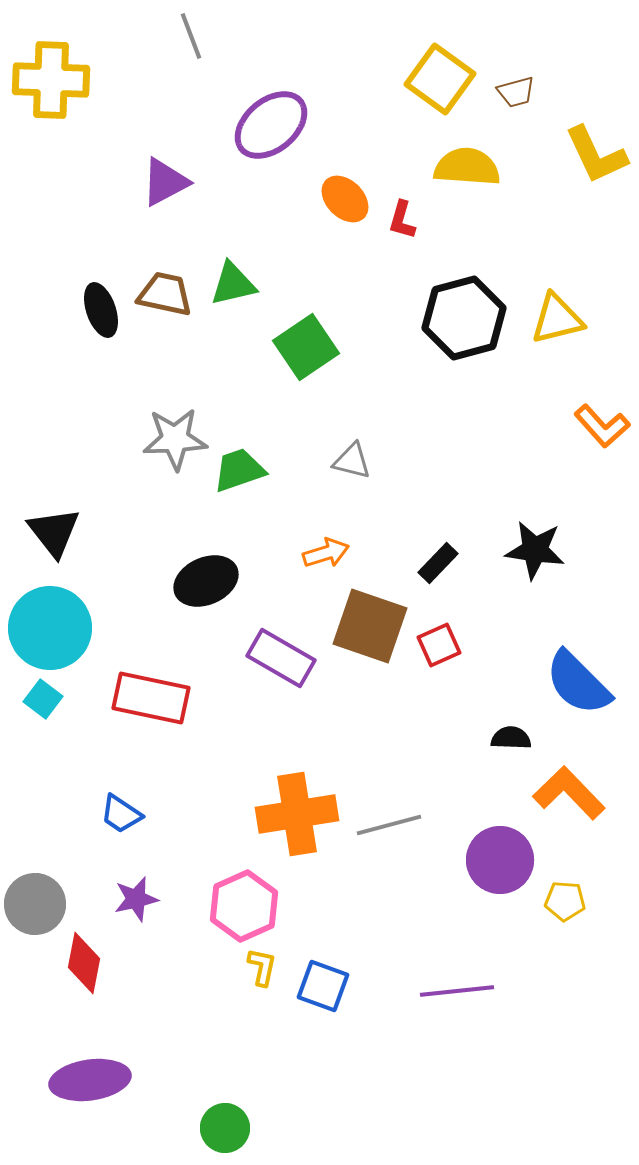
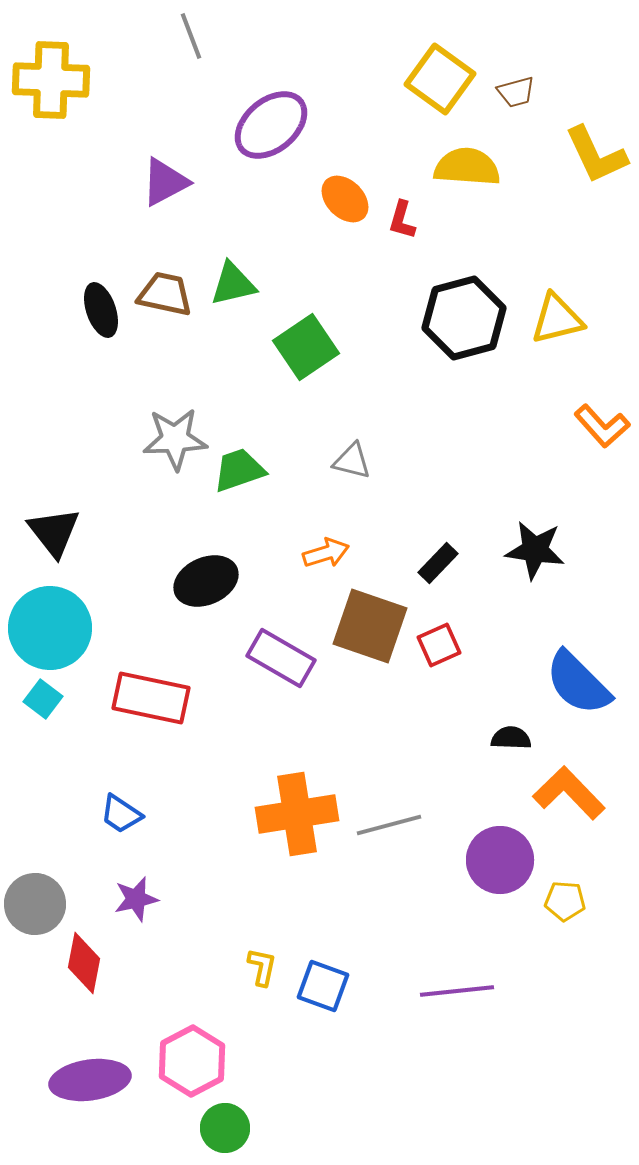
pink hexagon at (244, 906): moved 52 px left, 155 px down; rotated 4 degrees counterclockwise
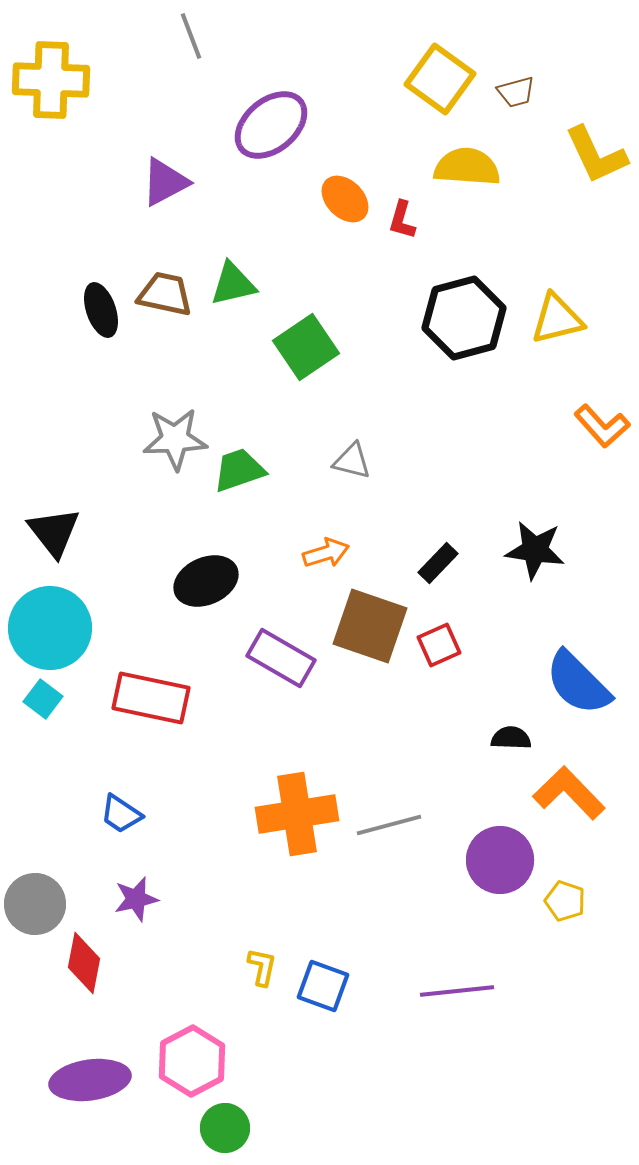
yellow pentagon at (565, 901): rotated 15 degrees clockwise
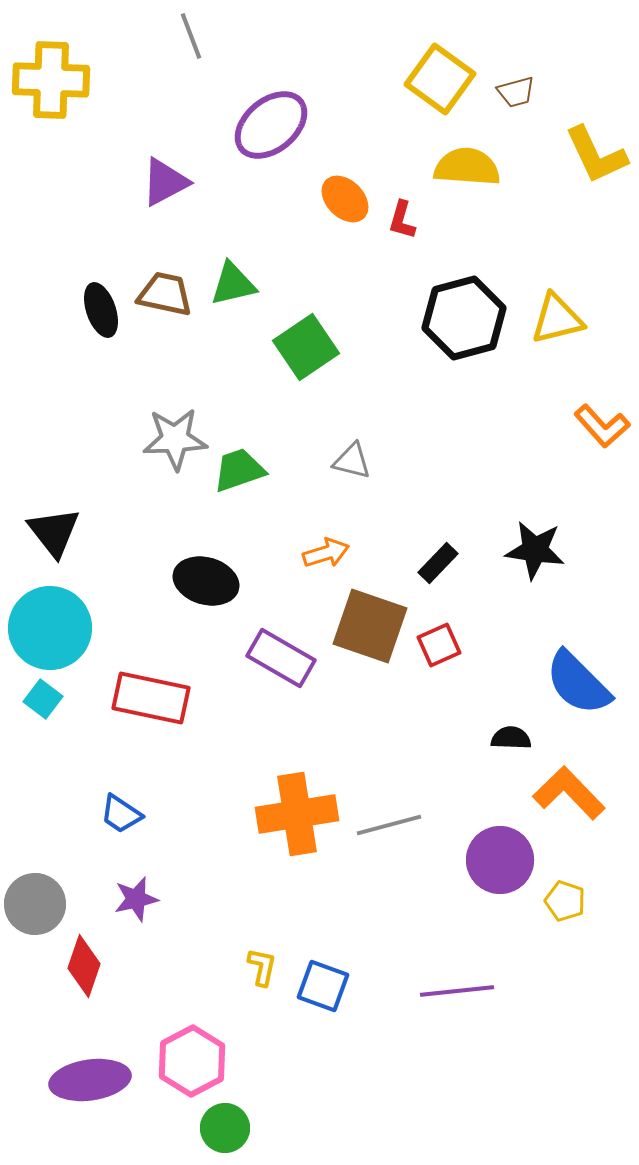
black ellipse at (206, 581): rotated 40 degrees clockwise
red diamond at (84, 963): moved 3 px down; rotated 8 degrees clockwise
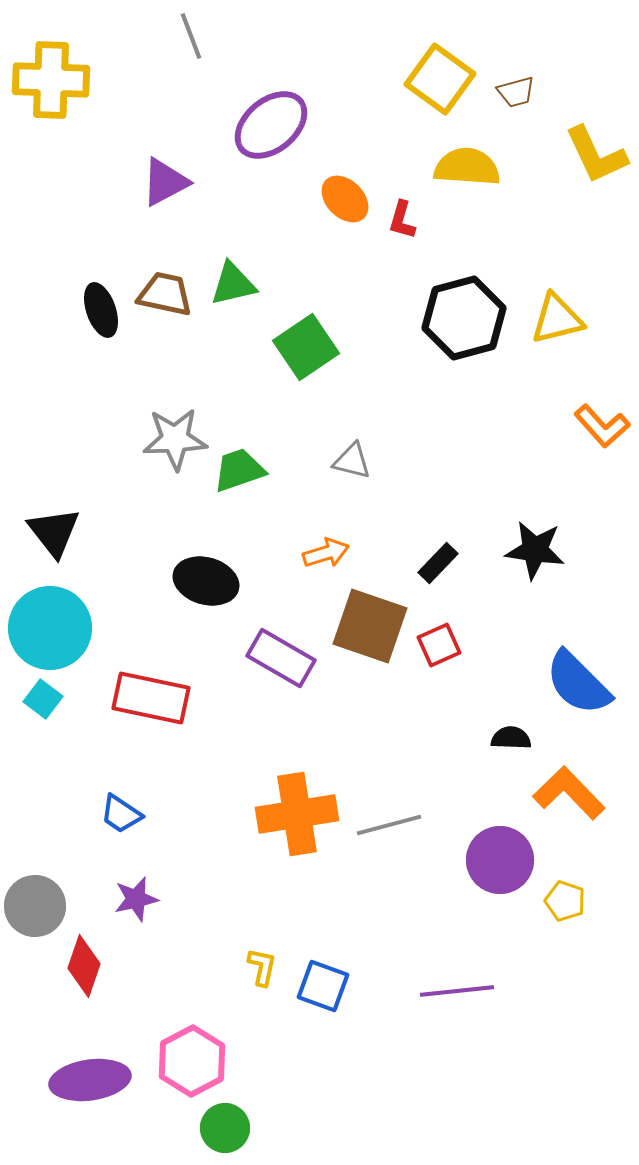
gray circle at (35, 904): moved 2 px down
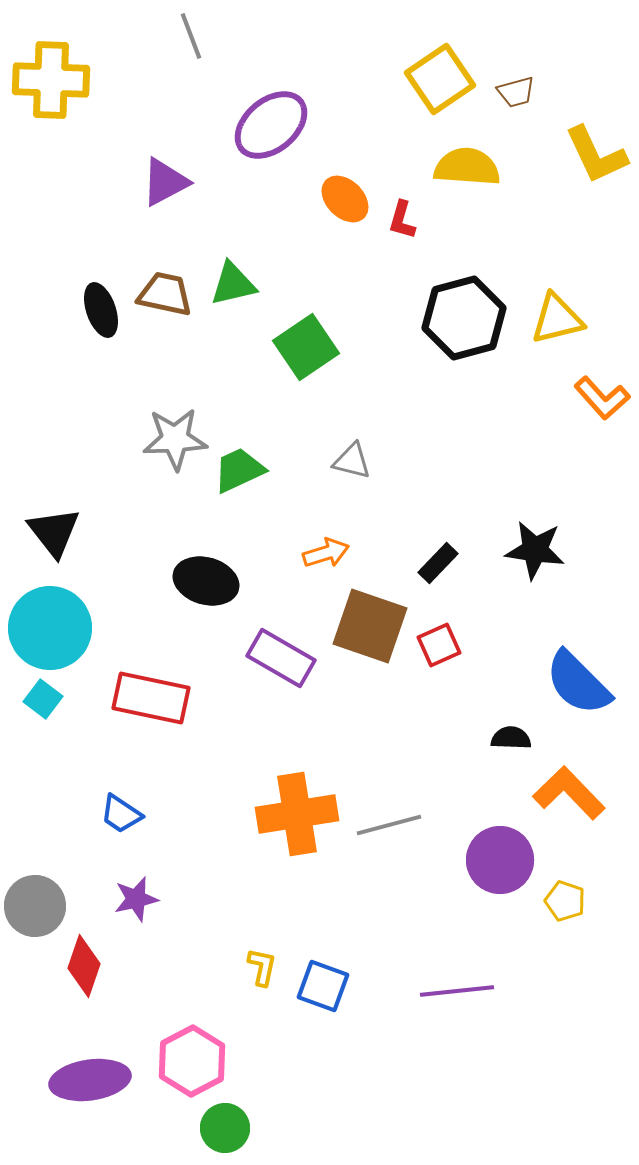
yellow square at (440, 79): rotated 20 degrees clockwise
orange L-shape at (602, 426): moved 28 px up
green trapezoid at (239, 470): rotated 6 degrees counterclockwise
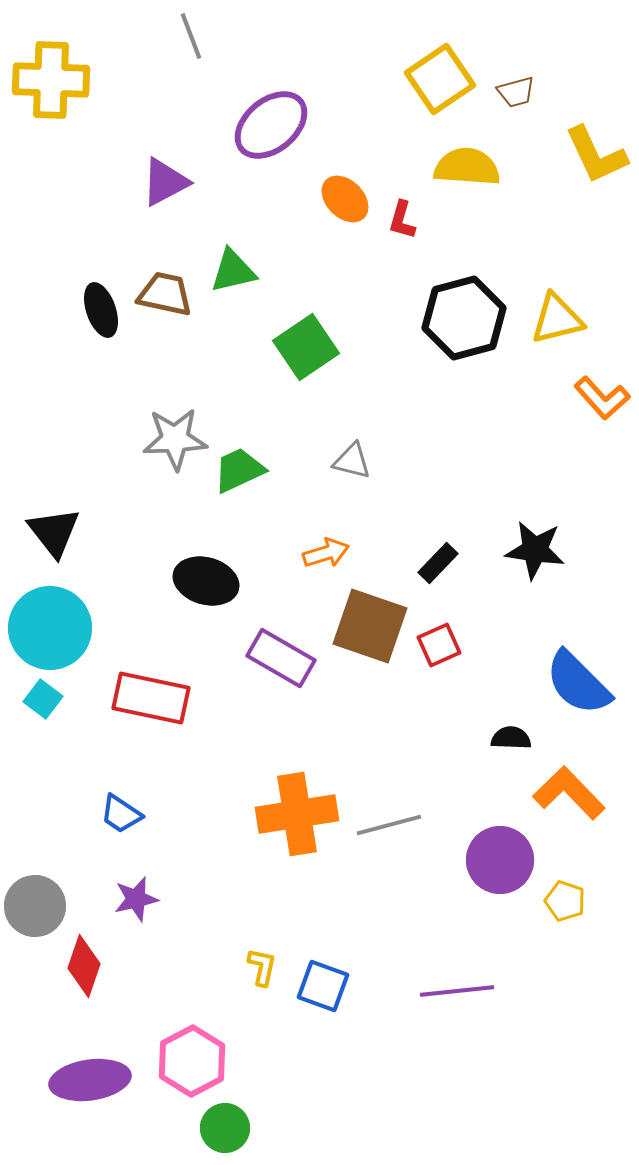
green triangle at (233, 284): moved 13 px up
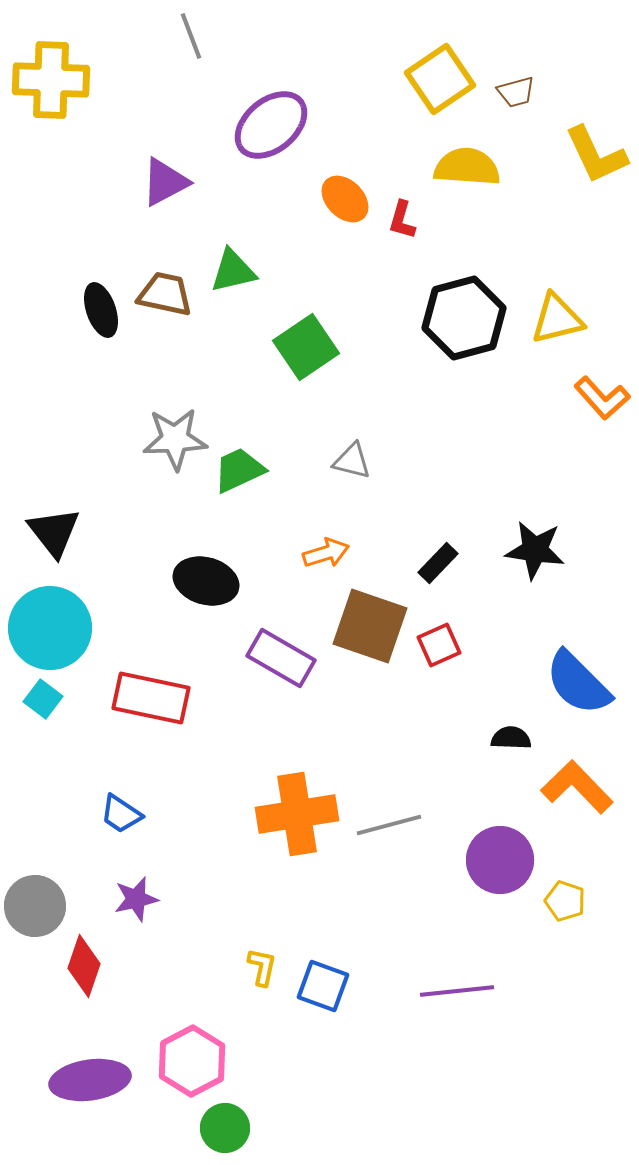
orange L-shape at (569, 793): moved 8 px right, 6 px up
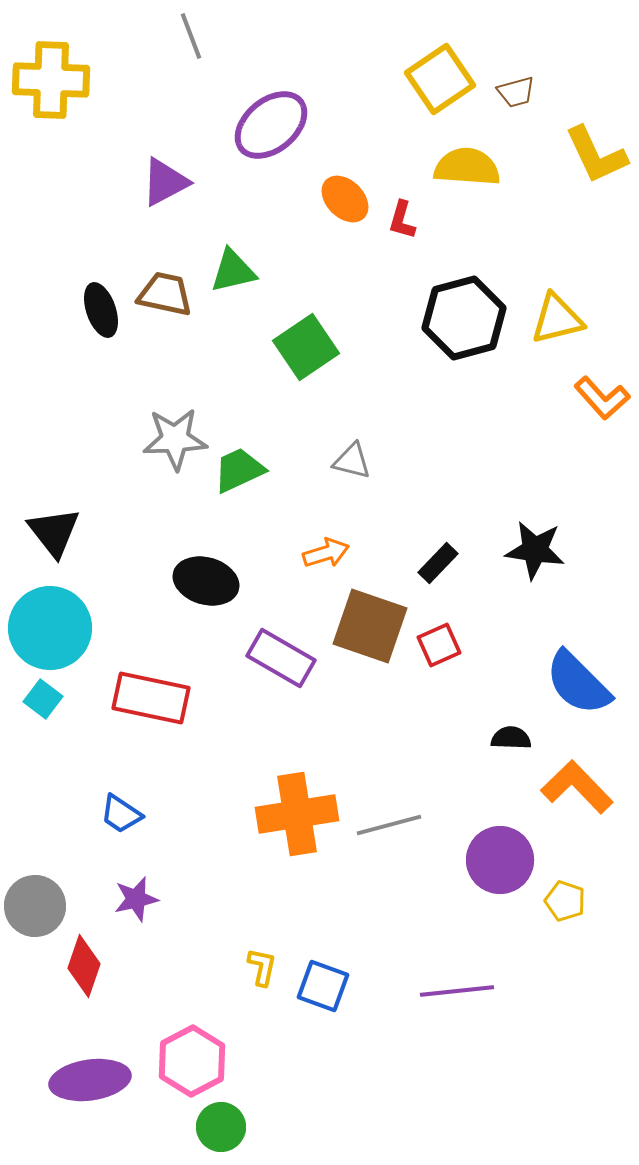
green circle at (225, 1128): moved 4 px left, 1 px up
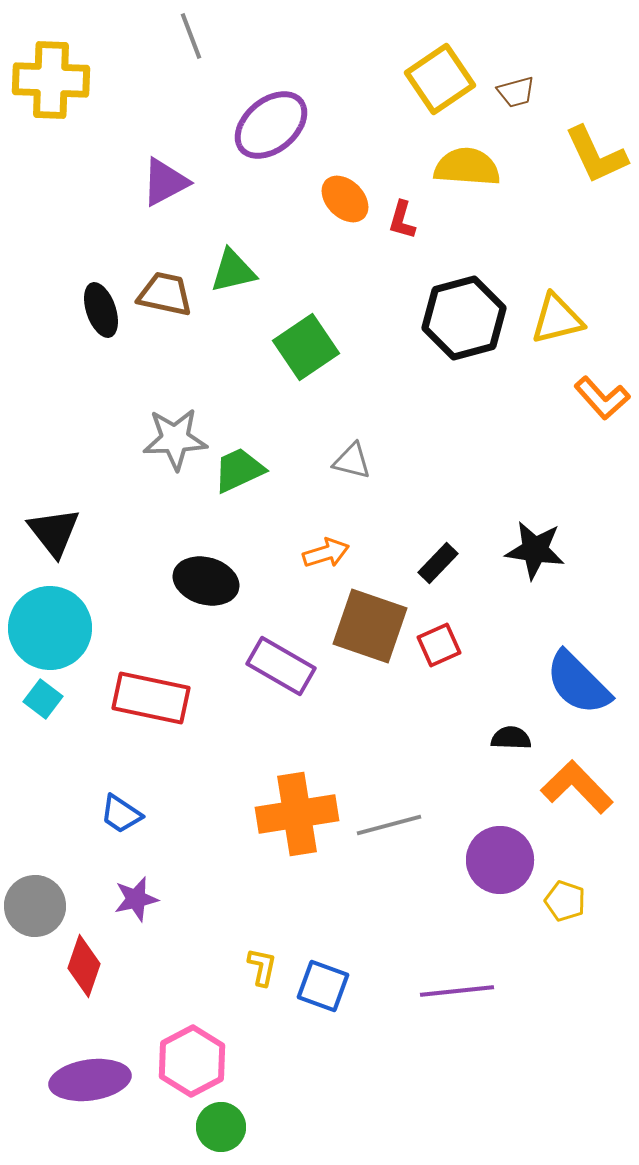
purple rectangle at (281, 658): moved 8 px down
